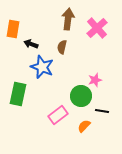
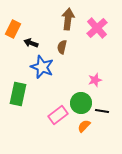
orange rectangle: rotated 18 degrees clockwise
black arrow: moved 1 px up
green circle: moved 7 px down
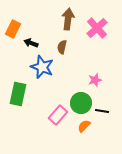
pink rectangle: rotated 12 degrees counterclockwise
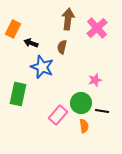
orange semicircle: rotated 128 degrees clockwise
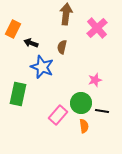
brown arrow: moved 2 px left, 5 px up
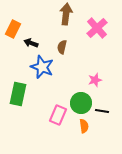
pink rectangle: rotated 18 degrees counterclockwise
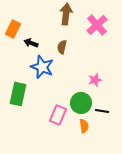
pink cross: moved 3 px up
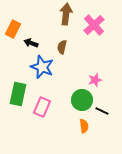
pink cross: moved 3 px left
green circle: moved 1 px right, 3 px up
black line: rotated 16 degrees clockwise
pink rectangle: moved 16 px left, 8 px up
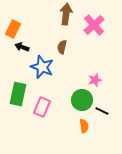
black arrow: moved 9 px left, 4 px down
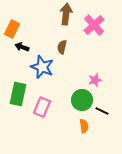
orange rectangle: moved 1 px left
